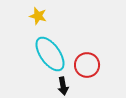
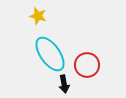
black arrow: moved 1 px right, 2 px up
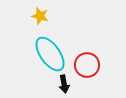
yellow star: moved 2 px right
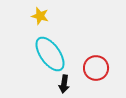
red circle: moved 9 px right, 3 px down
black arrow: rotated 18 degrees clockwise
